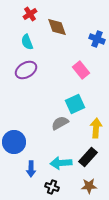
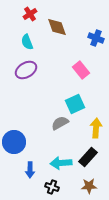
blue cross: moved 1 px left, 1 px up
blue arrow: moved 1 px left, 1 px down
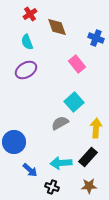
pink rectangle: moved 4 px left, 6 px up
cyan square: moved 1 px left, 2 px up; rotated 18 degrees counterclockwise
blue arrow: rotated 49 degrees counterclockwise
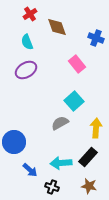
cyan square: moved 1 px up
brown star: rotated 14 degrees clockwise
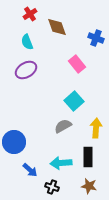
gray semicircle: moved 3 px right, 3 px down
black rectangle: rotated 42 degrees counterclockwise
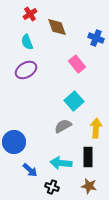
cyan arrow: rotated 10 degrees clockwise
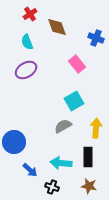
cyan square: rotated 12 degrees clockwise
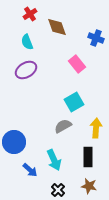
cyan square: moved 1 px down
cyan arrow: moved 7 px left, 3 px up; rotated 120 degrees counterclockwise
black cross: moved 6 px right, 3 px down; rotated 24 degrees clockwise
